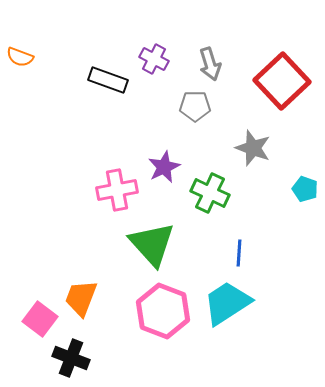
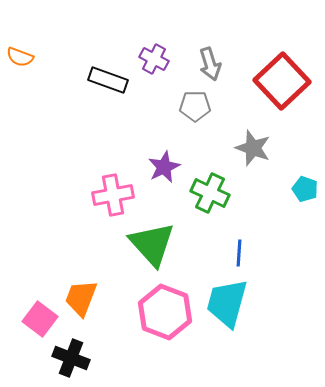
pink cross: moved 4 px left, 5 px down
cyan trapezoid: rotated 42 degrees counterclockwise
pink hexagon: moved 2 px right, 1 px down
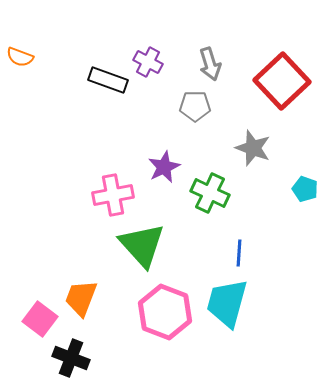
purple cross: moved 6 px left, 3 px down
green triangle: moved 10 px left, 1 px down
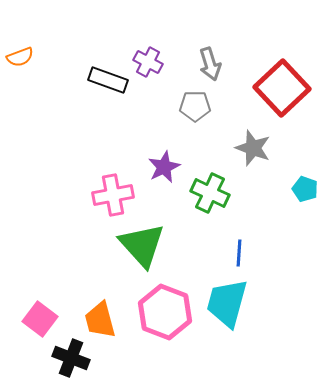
orange semicircle: rotated 40 degrees counterclockwise
red square: moved 7 px down
orange trapezoid: moved 19 px right, 22 px down; rotated 36 degrees counterclockwise
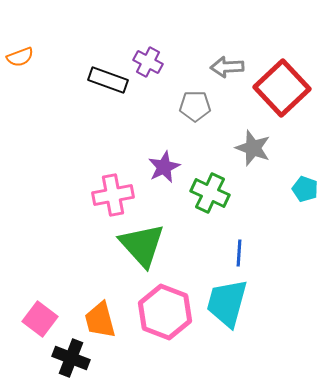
gray arrow: moved 17 px right, 3 px down; rotated 104 degrees clockwise
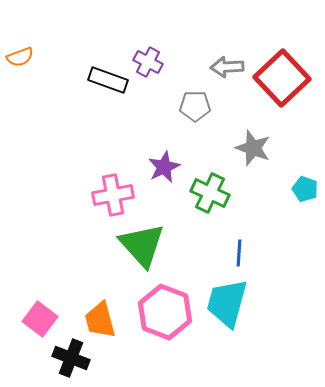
red square: moved 10 px up
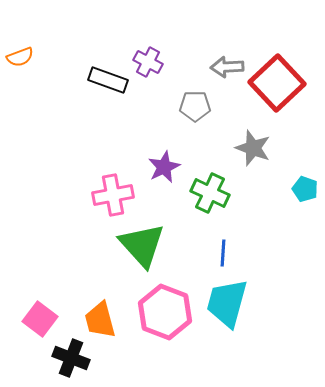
red square: moved 5 px left, 5 px down
blue line: moved 16 px left
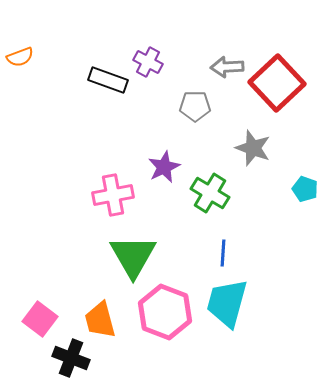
green cross: rotated 6 degrees clockwise
green triangle: moved 9 px left, 11 px down; rotated 12 degrees clockwise
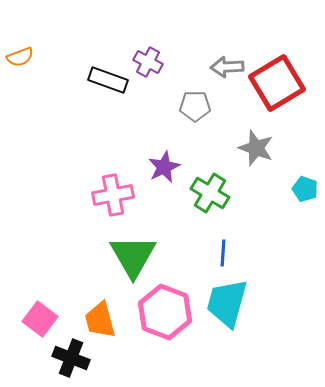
red square: rotated 12 degrees clockwise
gray star: moved 3 px right
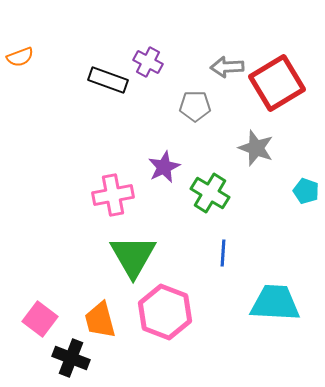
cyan pentagon: moved 1 px right, 2 px down
cyan trapezoid: moved 48 px right; rotated 78 degrees clockwise
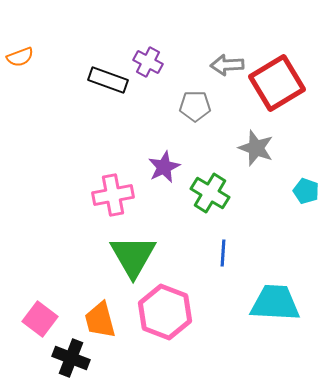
gray arrow: moved 2 px up
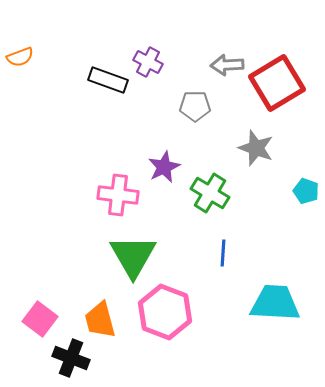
pink cross: moved 5 px right; rotated 18 degrees clockwise
